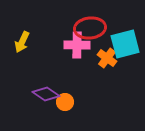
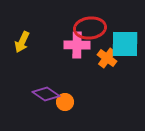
cyan square: rotated 16 degrees clockwise
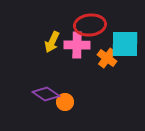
red ellipse: moved 3 px up
yellow arrow: moved 30 px right
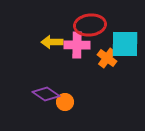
yellow arrow: rotated 65 degrees clockwise
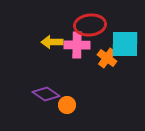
orange circle: moved 2 px right, 3 px down
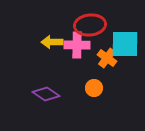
orange circle: moved 27 px right, 17 px up
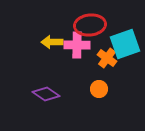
cyan square: rotated 20 degrees counterclockwise
orange circle: moved 5 px right, 1 px down
